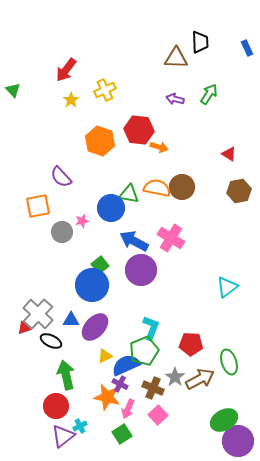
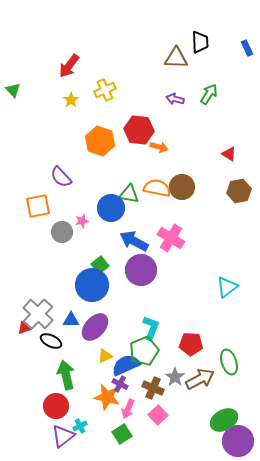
red arrow at (66, 70): moved 3 px right, 4 px up
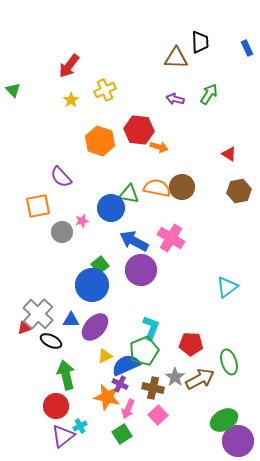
brown cross at (153, 388): rotated 10 degrees counterclockwise
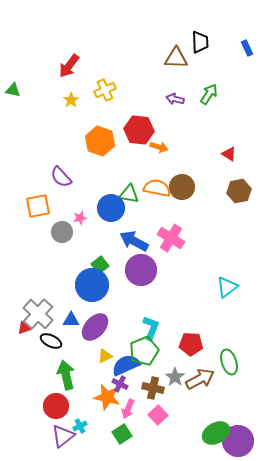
green triangle at (13, 90): rotated 35 degrees counterclockwise
pink star at (82, 221): moved 2 px left, 3 px up
green ellipse at (224, 420): moved 8 px left, 13 px down
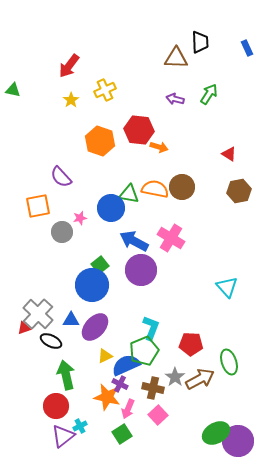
orange semicircle at (157, 188): moved 2 px left, 1 px down
cyan triangle at (227, 287): rotated 35 degrees counterclockwise
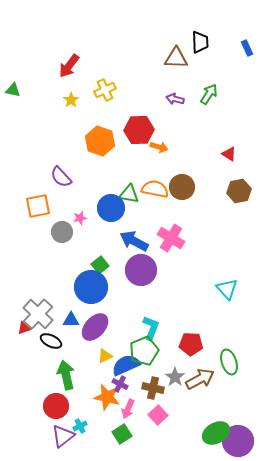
red hexagon at (139, 130): rotated 8 degrees counterclockwise
blue circle at (92, 285): moved 1 px left, 2 px down
cyan triangle at (227, 287): moved 2 px down
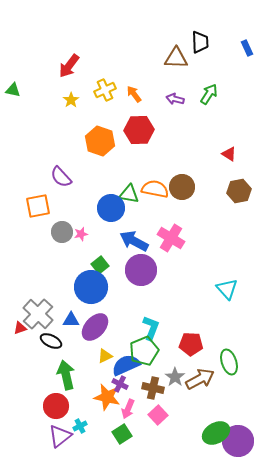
orange arrow at (159, 147): moved 25 px left, 53 px up; rotated 144 degrees counterclockwise
pink star at (80, 218): moved 1 px right, 16 px down
red triangle at (24, 328): moved 4 px left
purple triangle at (63, 436): moved 3 px left
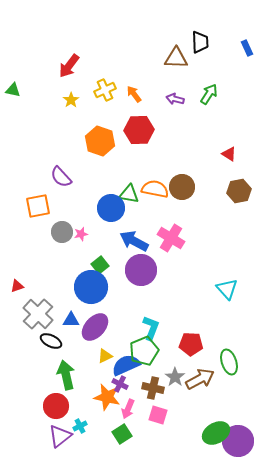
red triangle at (20, 328): moved 3 px left, 42 px up
pink square at (158, 415): rotated 30 degrees counterclockwise
